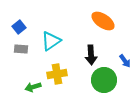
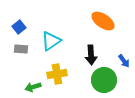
blue arrow: moved 1 px left
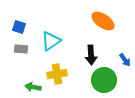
blue square: rotated 32 degrees counterclockwise
blue arrow: moved 1 px right, 1 px up
green arrow: rotated 28 degrees clockwise
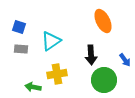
orange ellipse: rotated 30 degrees clockwise
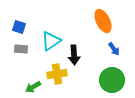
black arrow: moved 17 px left
blue arrow: moved 11 px left, 11 px up
green circle: moved 8 px right
green arrow: rotated 42 degrees counterclockwise
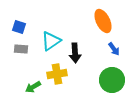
black arrow: moved 1 px right, 2 px up
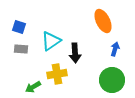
blue arrow: moved 1 px right; rotated 128 degrees counterclockwise
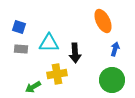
cyan triangle: moved 2 px left, 2 px down; rotated 35 degrees clockwise
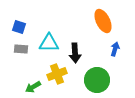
yellow cross: rotated 12 degrees counterclockwise
green circle: moved 15 px left
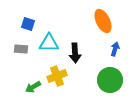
blue square: moved 9 px right, 3 px up
yellow cross: moved 2 px down
green circle: moved 13 px right
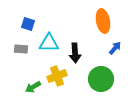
orange ellipse: rotated 15 degrees clockwise
blue arrow: moved 1 px up; rotated 24 degrees clockwise
green circle: moved 9 px left, 1 px up
